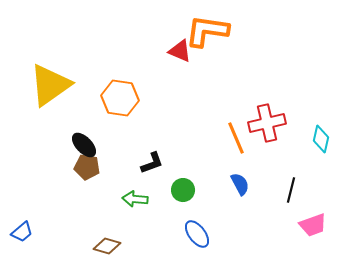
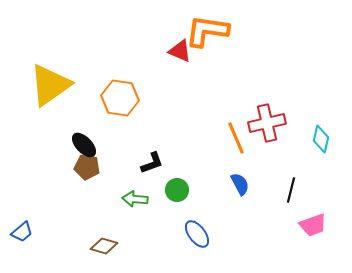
green circle: moved 6 px left
brown diamond: moved 3 px left
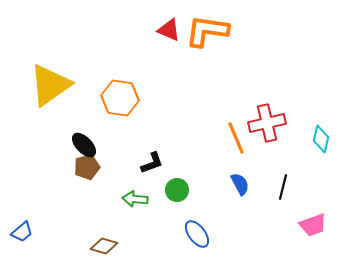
red triangle: moved 11 px left, 21 px up
brown pentagon: rotated 25 degrees counterclockwise
black line: moved 8 px left, 3 px up
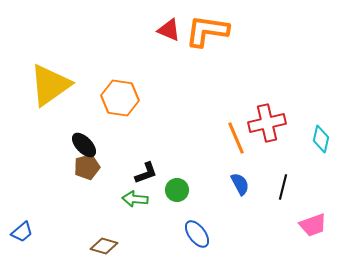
black L-shape: moved 6 px left, 10 px down
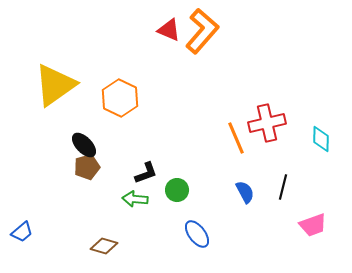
orange L-shape: moved 5 px left; rotated 123 degrees clockwise
yellow triangle: moved 5 px right
orange hexagon: rotated 18 degrees clockwise
cyan diamond: rotated 12 degrees counterclockwise
blue semicircle: moved 5 px right, 8 px down
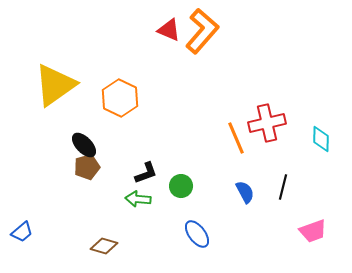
green circle: moved 4 px right, 4 px up
green arrow: moved 3 px right
pink trapezoid: moved 6 px down
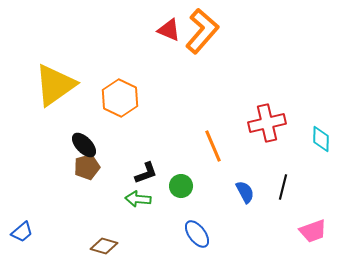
orange line: moved 23 px left, 8 px down
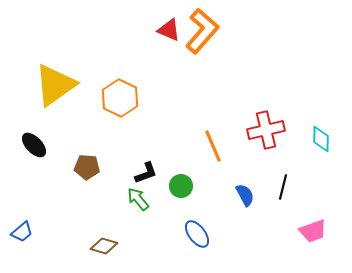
red cross: moved 1 px left, 7 px down
black ellipse: moved 50 px left
brown pentagon: rotated 20 degrees clockwise
blue semicircle: moved 3 px down
green arrow: rotated 45 degrees clockwise
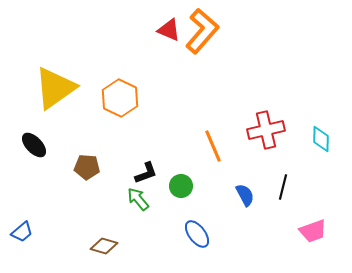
yellow triangle: moved 3 px down
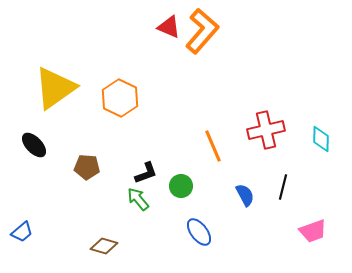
red triangle: moved 3 px up
blue ellipse: moved 2 px right, 2 px up
